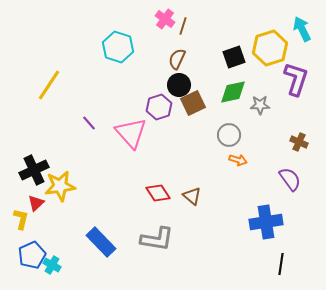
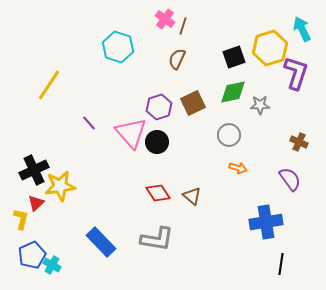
purple L-shape: moved 6 px up
black circle: moved 22 px left, 57 px down
orange arrow: moved 8 px down
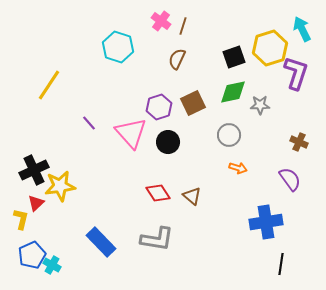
pink cross: moved 4 px left, 2 px down
black circle: moved 11 px right
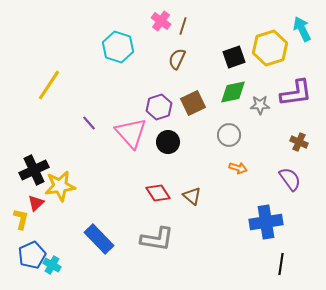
purple L-shape: moved 20 px down; rotated 64 degrees clockwise
blue rectangle: moved 2 px left, 3 px up
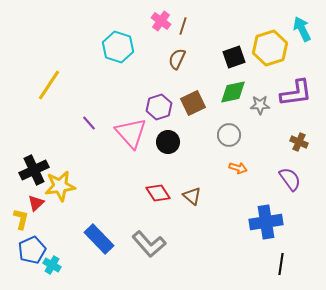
gray L-shape: moved 8 px left, 5 px down; rotated 40 degrees clockwise
blue pentagon: moved 5 px up
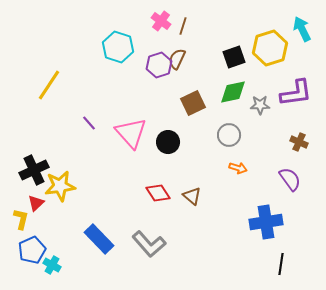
purple hexagon: moved 42 px up
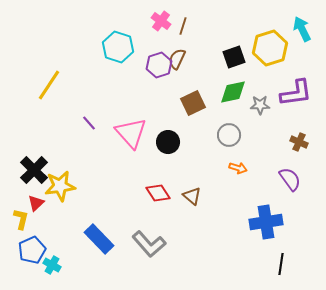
black cross: rotated 20 degrees counterclockwise
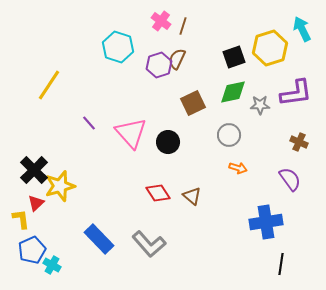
yellow star: rotated 8 degrees counterclockwise
yellow L-shape: rotated 20 degrees counterclockwise
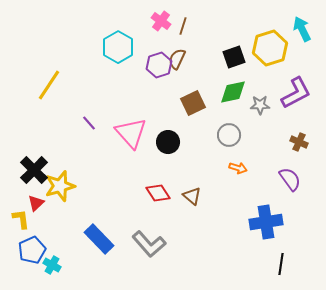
cyan hexagon: rotated 12 degrees clockwise
purple L-shape: rotated 20 degrees counterclockwise
